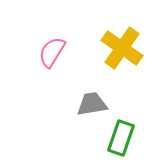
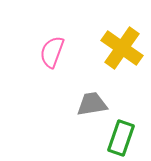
pink semicircle: rotated 12 degrees counterclockwise
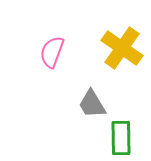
gray trapezoid: rotated 112 degrees counterclockwise
green rectangle: rotated 20 degrees counterclockwise
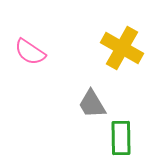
yellow cross: rotated 6 degrees counterclockwise
pink semicircle: moved 22 px left; rotated 76 degrees counterclockwise
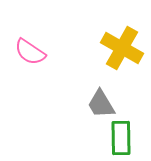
gray trapezoid: moved 9 px right
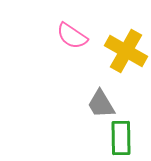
yellow cross: moved 4 px right, 3 px down
pink semicircle: moved 42 px right, 16 px up
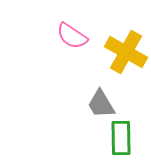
yellow cross: moved 1 px down
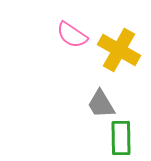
pink semicircle: moved 1 px up
yellow cross: moved 7 px left, 2 px up
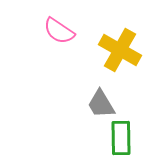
pink semicircle: moved 13 px left, 4 px up
yellow cross: moved 1 px right
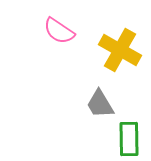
gray trapezoid: moved 1 px left
green rectangle: moved 8 px right, 1 px down
